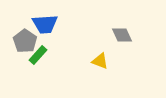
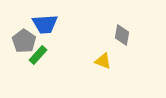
gray diamond: rotated 35 degrees clockwise
gray pentagon: moved 1 px left
yellow triangle: moved 3 px right
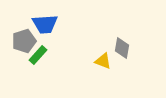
gray diamond: moved 13 px down
gray pentagon: rotated 20 degrees clockwise
